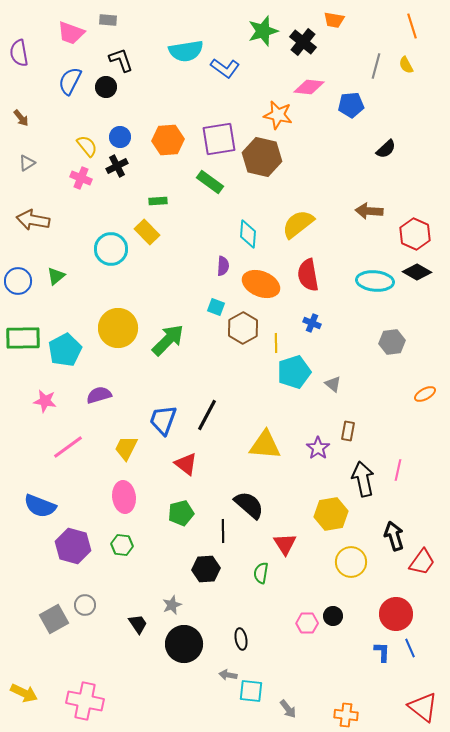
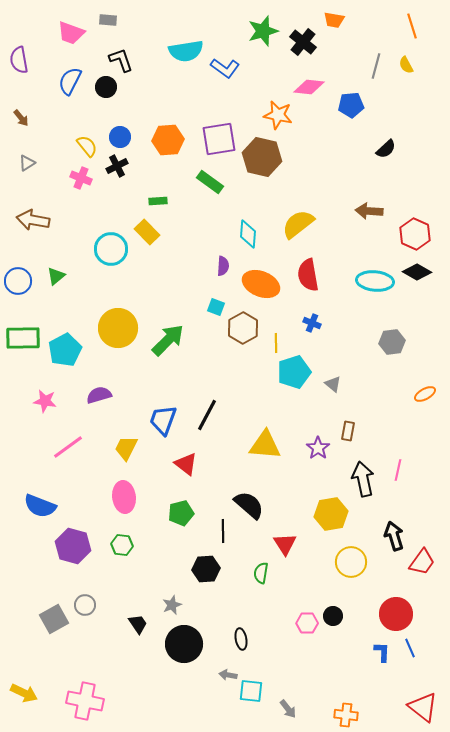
purple semicircle at (19, 53): moved 7 px down
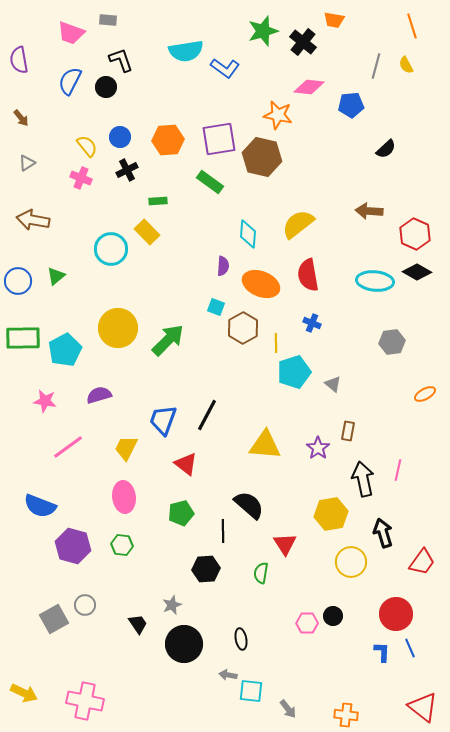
black cross at (117, 166): moved 10 px right, 4 px down
black arrow at (394, 536): moved 11 px left, 3 px up
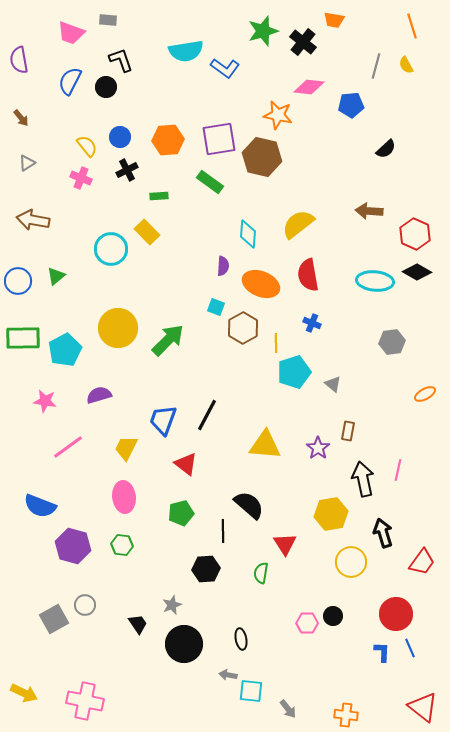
green rectangle at (158, 201): moved 1 px right, 5 px up
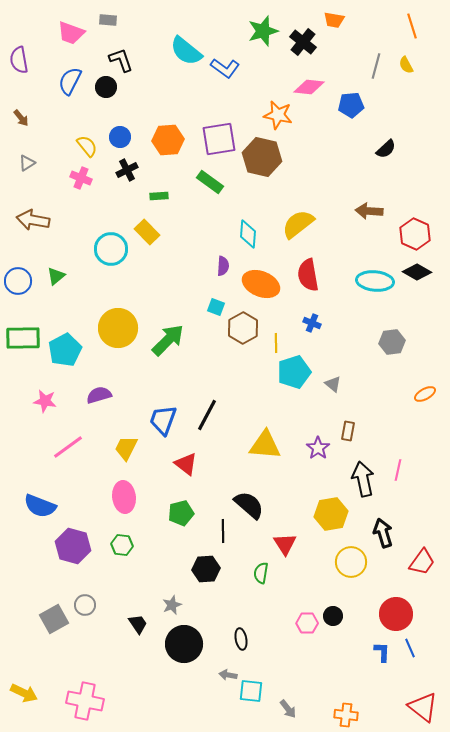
cyan semicircle at (186, 51): rotated 48 degrees clockwise
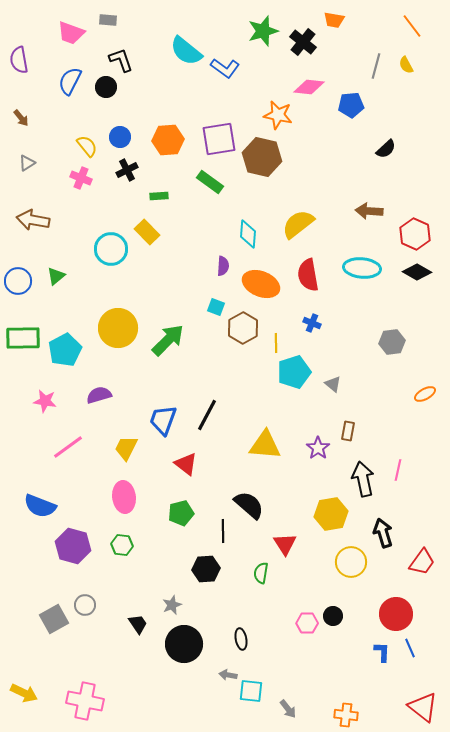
orange line at (412, 26): rotated 20 degrees counterclockwise
cyan ellipse at (375, 281): moved 13 px left, 13 px up
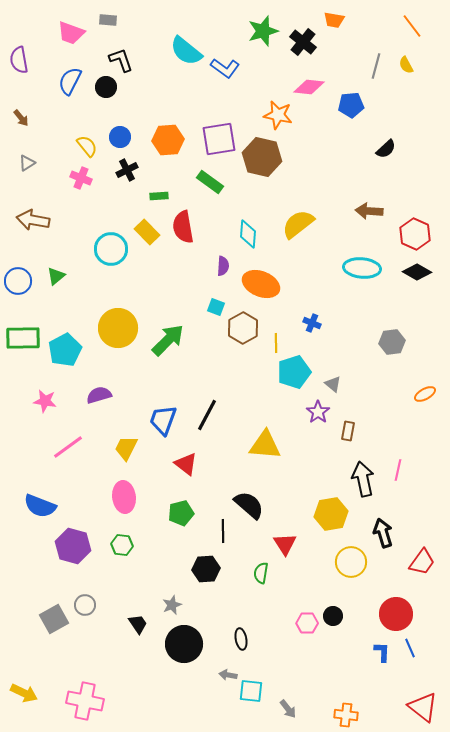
red semicircle at (308, 275): moved 125 px left, 48 px up
purple star at (318, 448): moved 36 px up
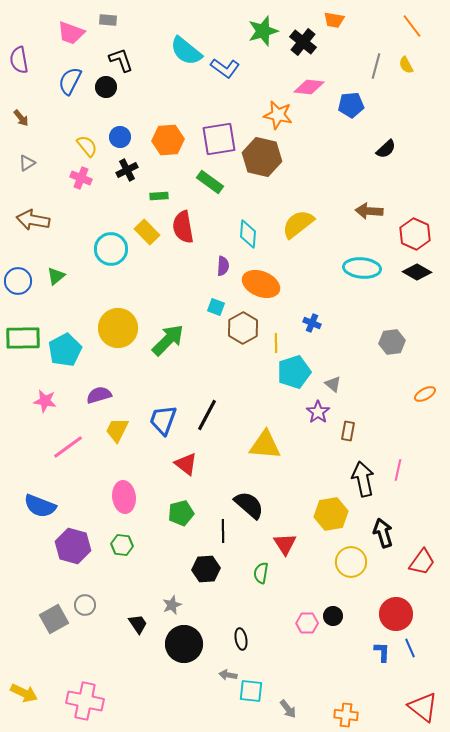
yellow trapezoid at (126, 448): moved 9 px left, 18 px up
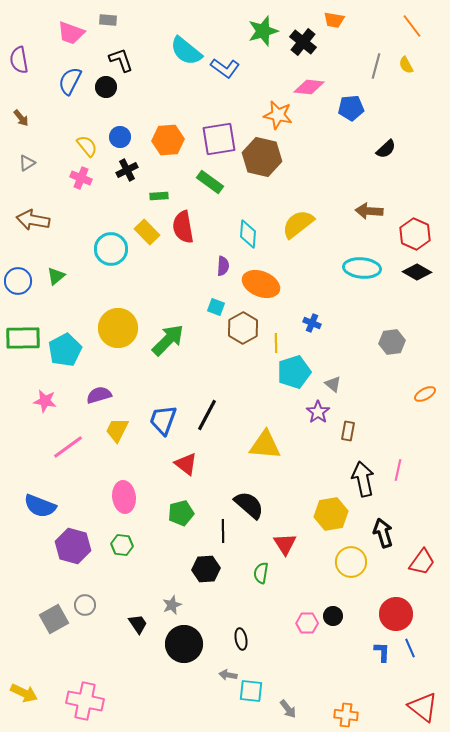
blue pentagon at (351, 105): moved 3 px down
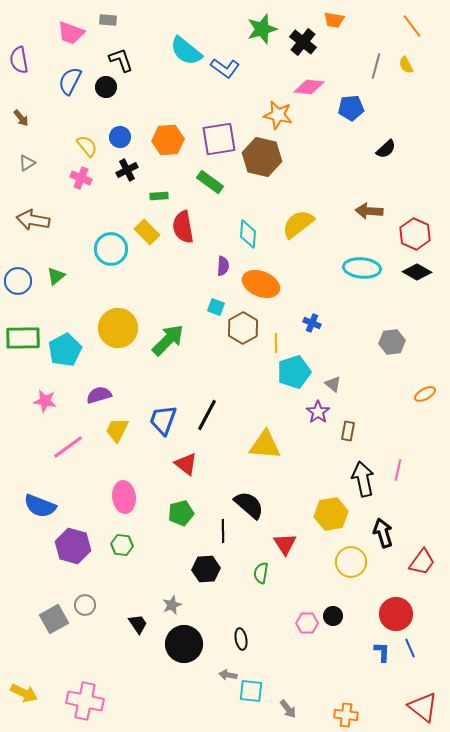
green star at (263, 31): moved 1 px left, 2 px up
